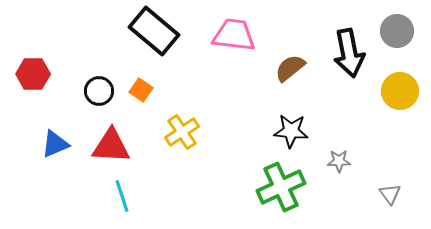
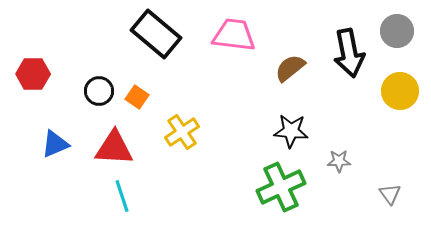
black rectangle: moved 2 px right, 3 px down
orange square: moved 4 px left, 7 px down
red triangle: moved 3 px right, 2 px down
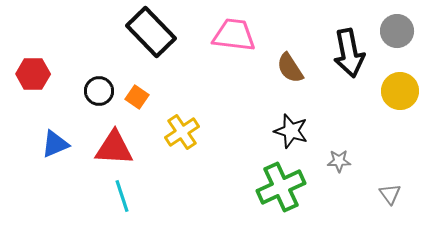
black rectangle: moved 5 px left, 2 px up; rotated 6 degrees clockwise
brown semicircle: rotated 84 degrees counterclockwise
black star: rotated 12 degrees clockwise
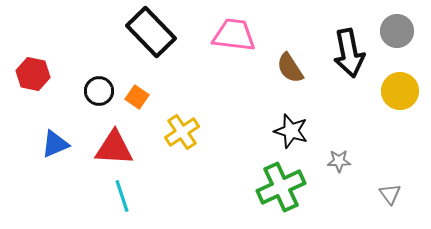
red hexagon: rotated 12 degrees clockwise
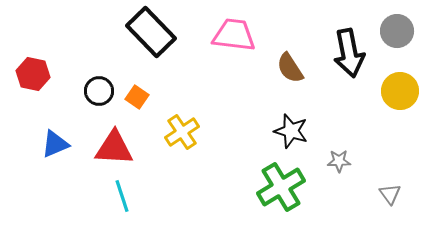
green cross: rotated 6 degrees counterclockwise
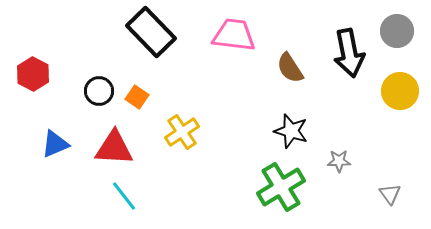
red hexagon: rotated 16 degrees clockwise
cyan line: moved 2 px right; rotated 20 degrees counterclockwise
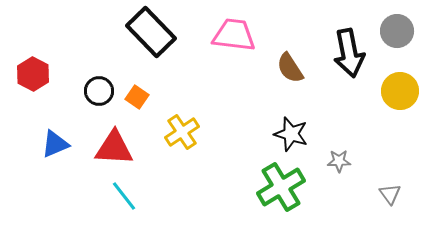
black star: moved 3 px down
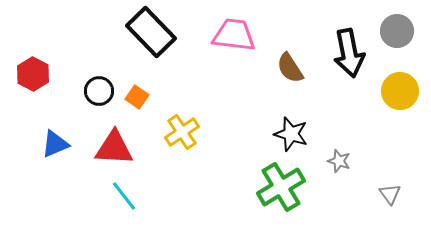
gray star: rotated 20 degrees clockwise
